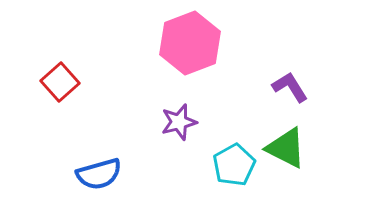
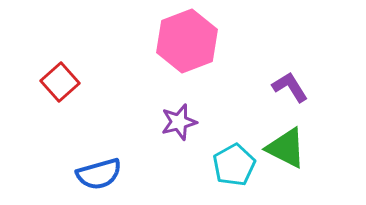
pink hexagon: moved 3 px left, 2 px up
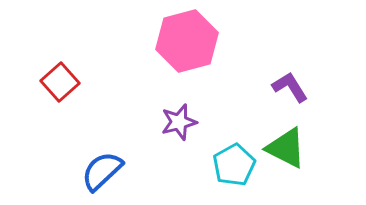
pink hexagon: rotated 6 degrees clockwise
blue semicircle: moved 3 px right, 3 px up; rotated 153 degrees clockwise
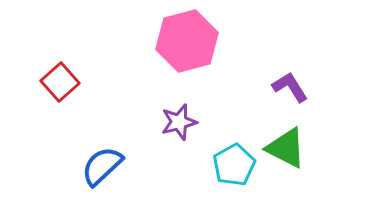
blue semicircle: moved 5 px up
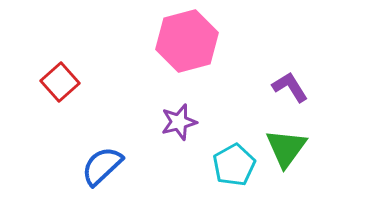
green triangle: rotated 39 degrees clockwise
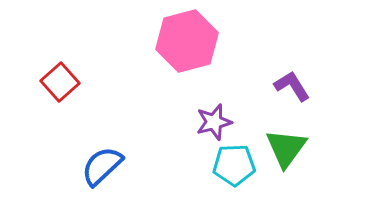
purple L-shape: moved 2 px right, 1 px up
purple star: moved 35 px right
cyan pentagon: rotated 27 degrees clockwise
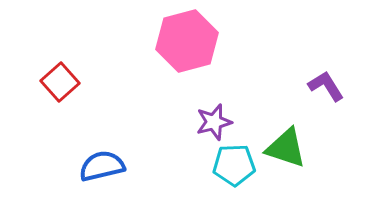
purple L-shape: moved 34 px right
green triangle: rotated 48 degrees counterclockwise
blue semicircle: rotated 30 degrees clockwise
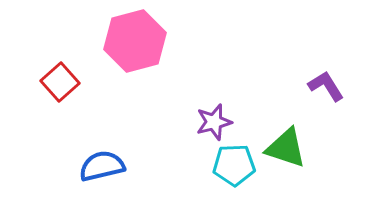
pink hexagon: moved 52 px left
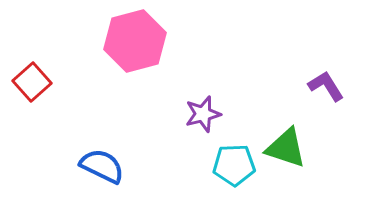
red square: moved 28 px left
purple star: moved 11 px left, 8 px up
blue semicircle: rotated 39 degrees clockwise
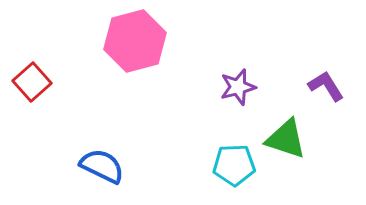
purple star: moved 35 px right, 27 px up
green triangle: moved 9 px up
